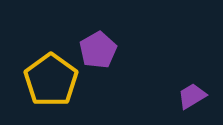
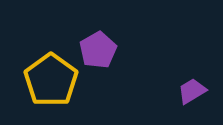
purple trapezoid: moved 5 px up
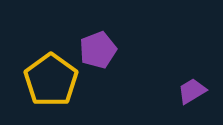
purple pentagon: rotated 9 degrees clockwise
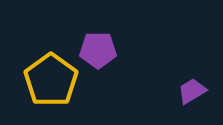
purple pentagon: rotated 21 degrees clockwise
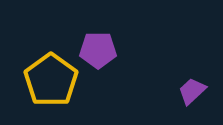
purple trapezoid: rotated 12 degrees counterclockwise
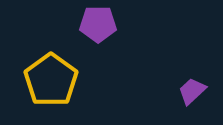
purple pentagon: moved 26 px up
